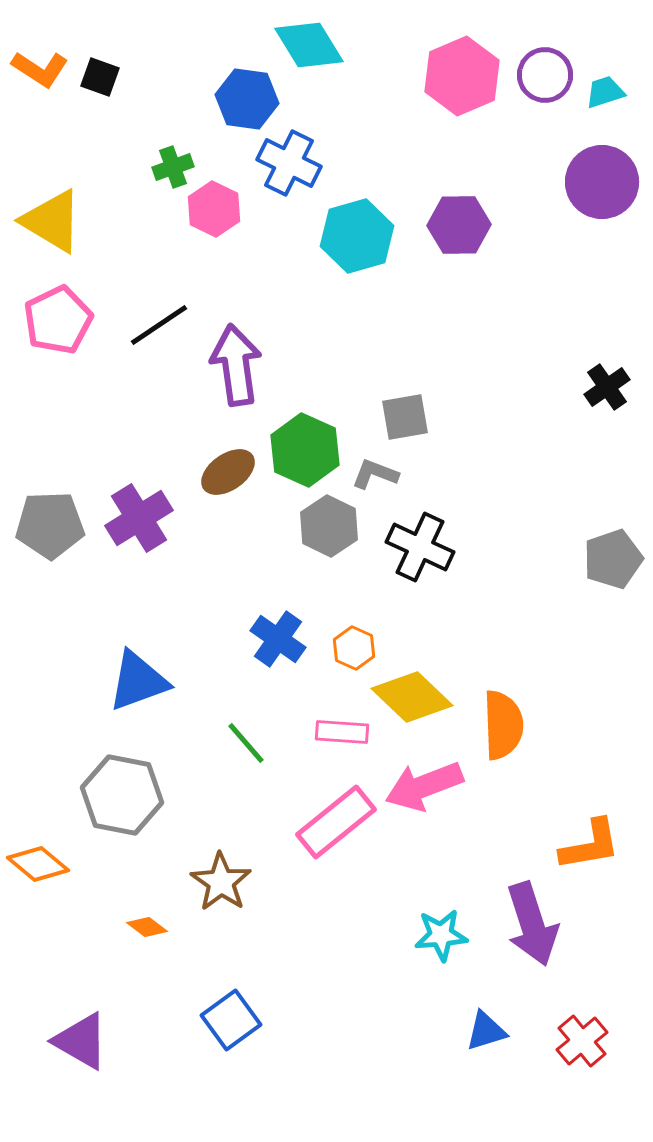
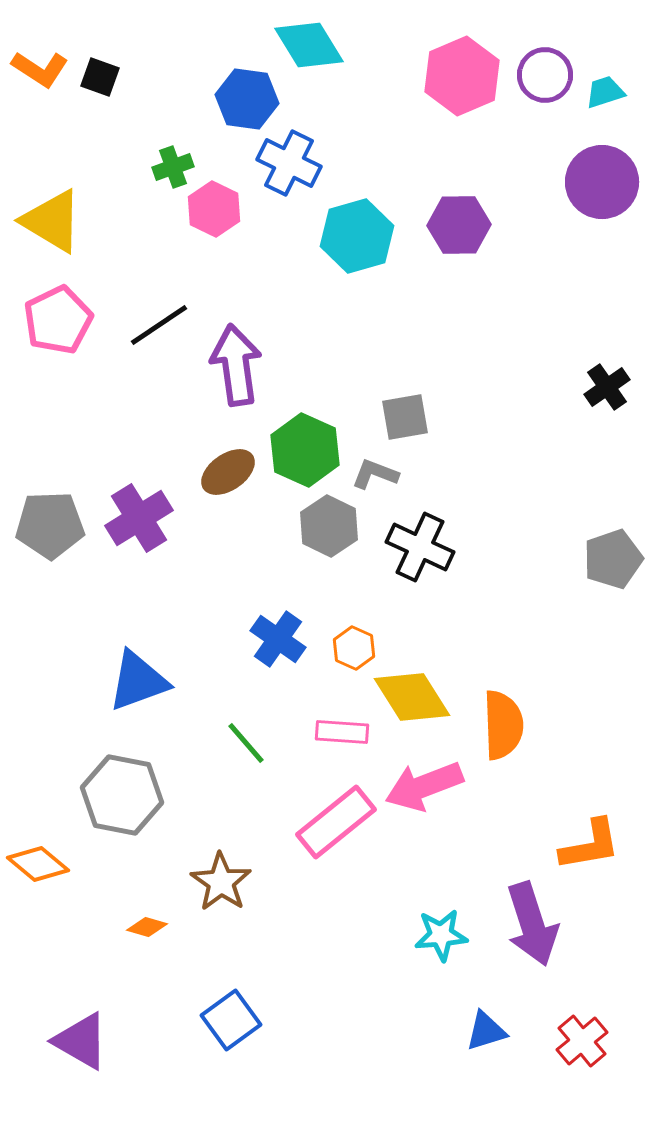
yellow diamond at (412, 697): rotated 14 degrees clockwise
orange diamond at (147, 927): rotated 21 degrees counterclockwise
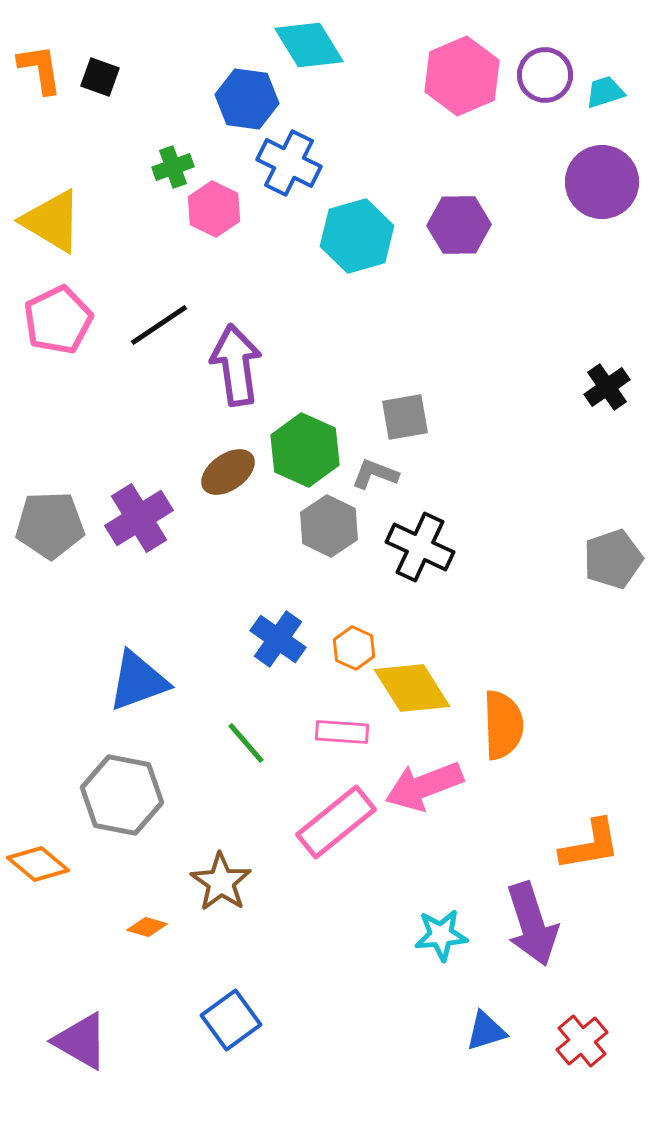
orange L-shape at (40, 69): rotated 132 degrees counterclockwise
yellow diamond at (412, 697): moved 9 px up
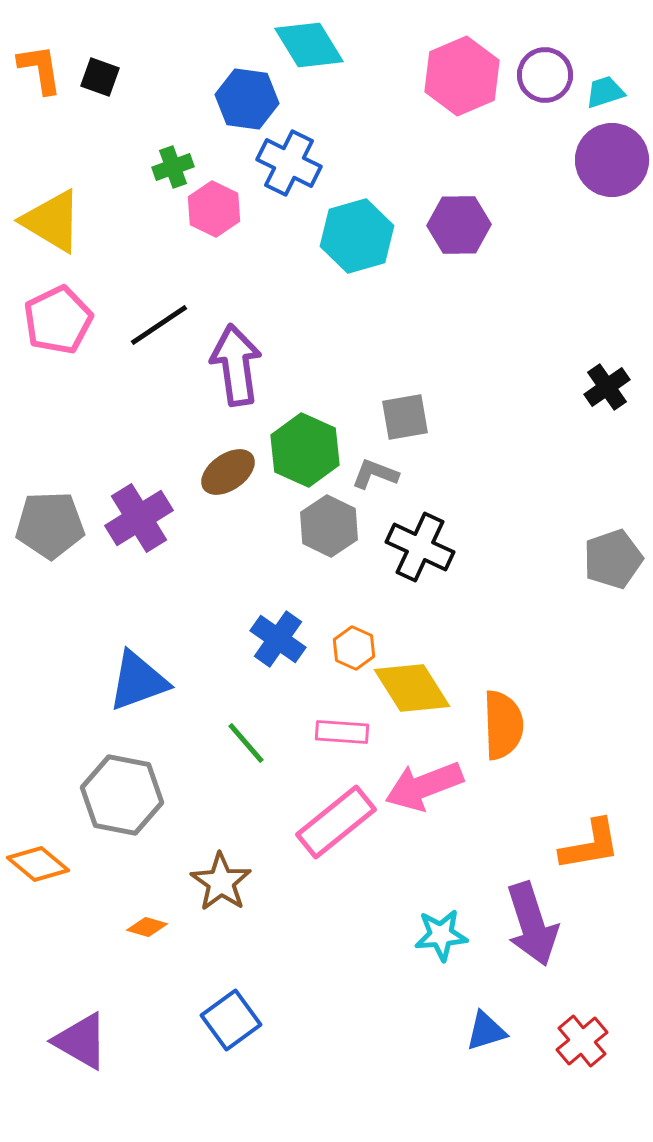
purple circle at (602, 182): moved 10 px right, 22 px up
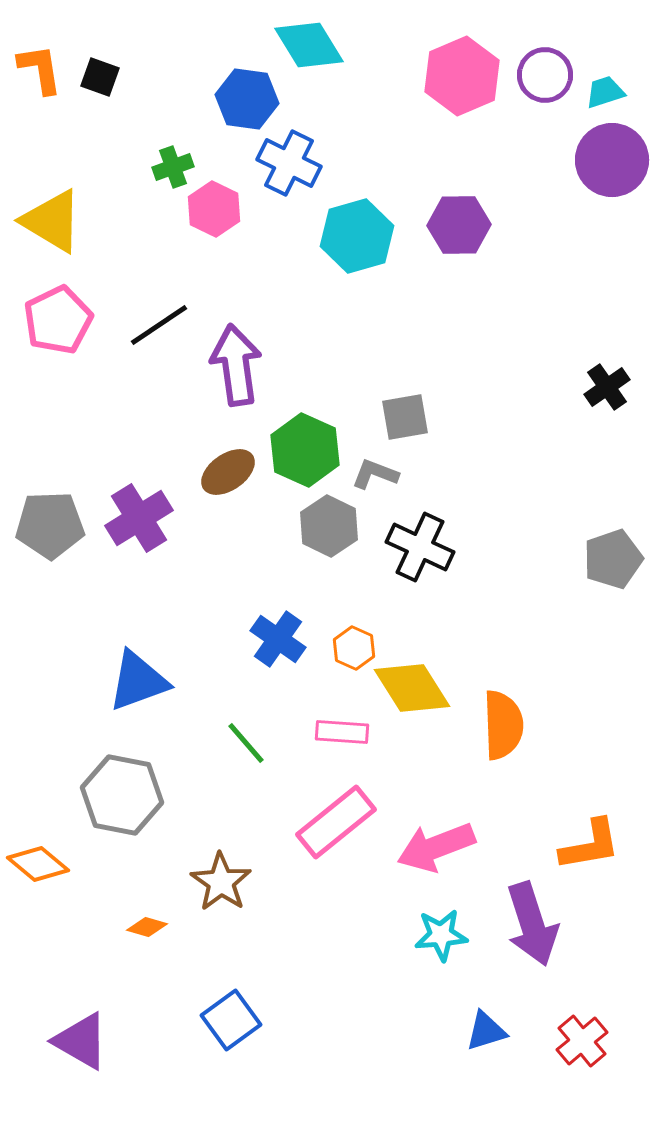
pink arrow at (424, 786): moved 12 px right, 61 px down
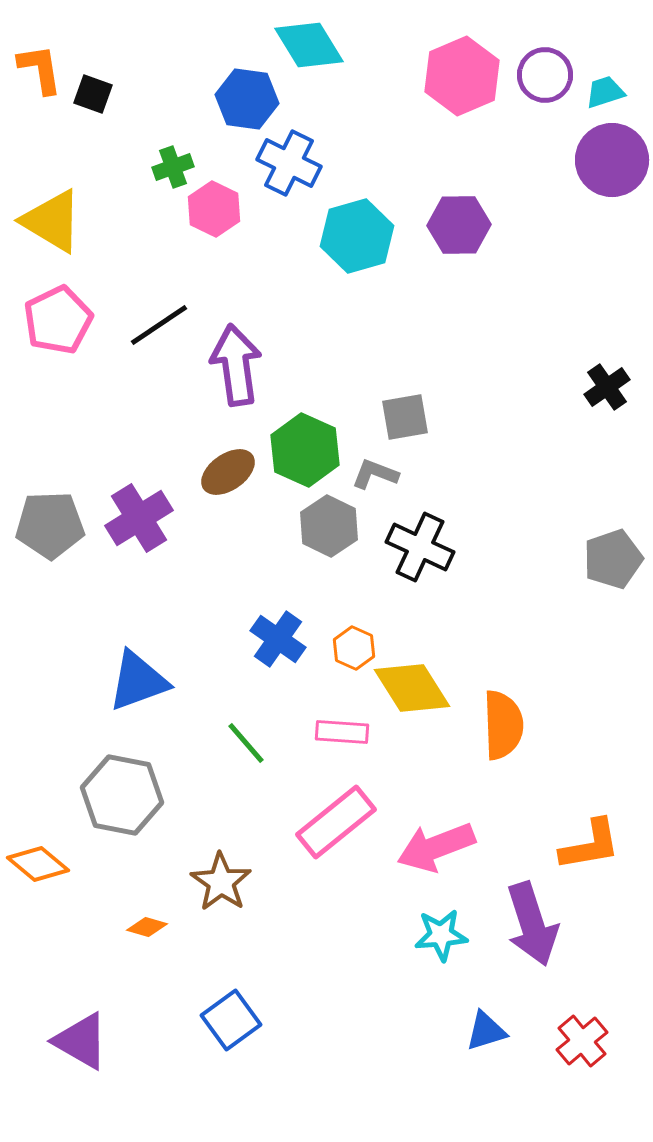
black square at (100, 77): moved 7 px left, 17 px down
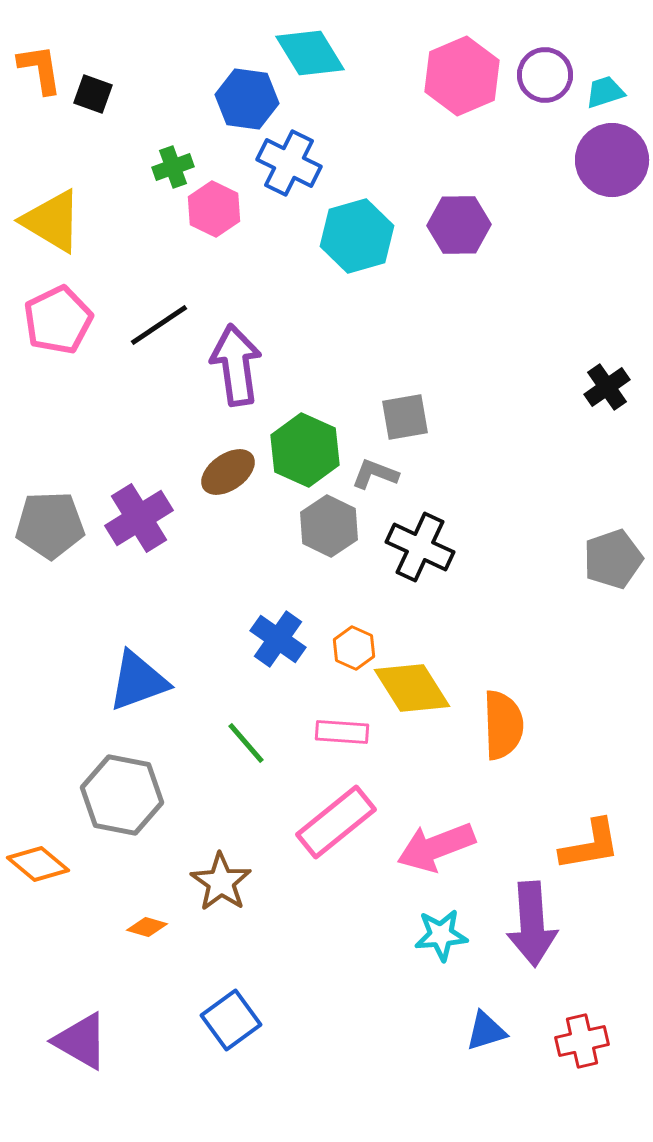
cyan diamond at (309, 45): moved 1 px right, 8 px down
purple arrow at (532, 924): rotated 14 degrees clockwise
red cross at (582, 1041): rotated 27 degrees clockwise
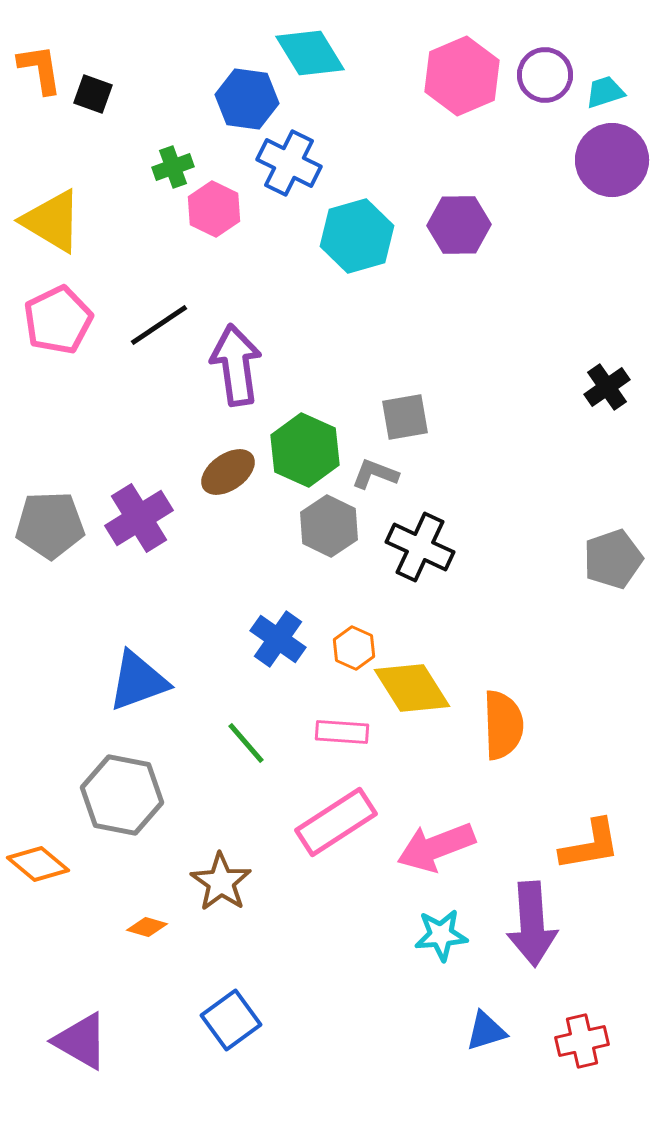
pink rectangle at (336, 822): rotated 6 degrees clockwise
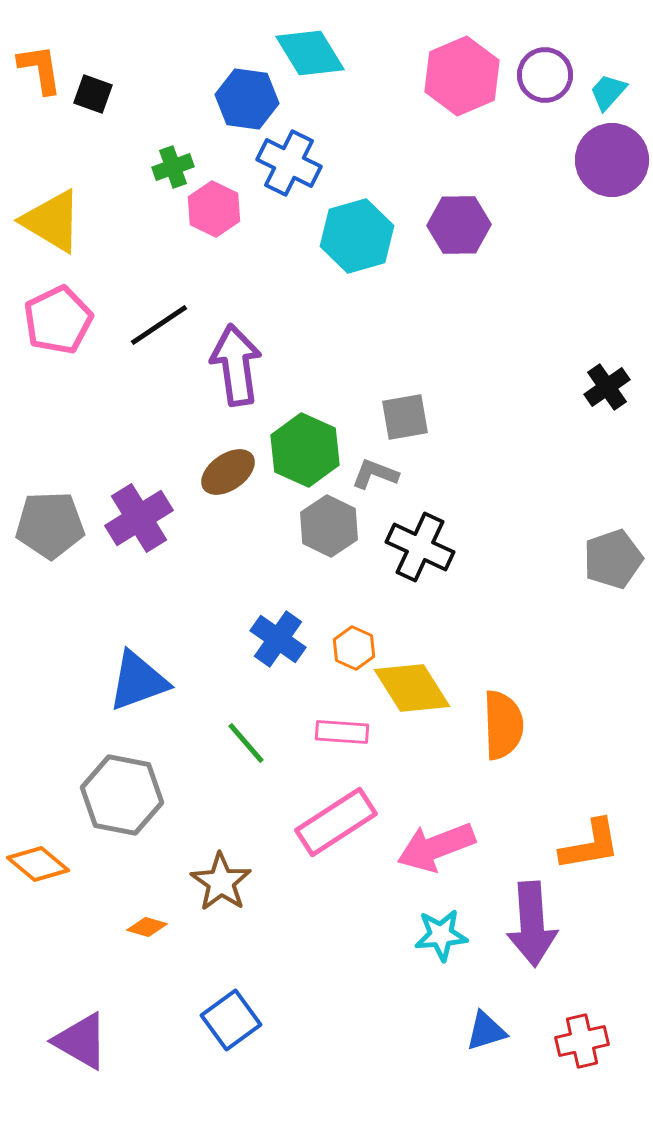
cyan trapezoid at (605, 92): moved 3 px right; rotated 30 degrees counterclockwise
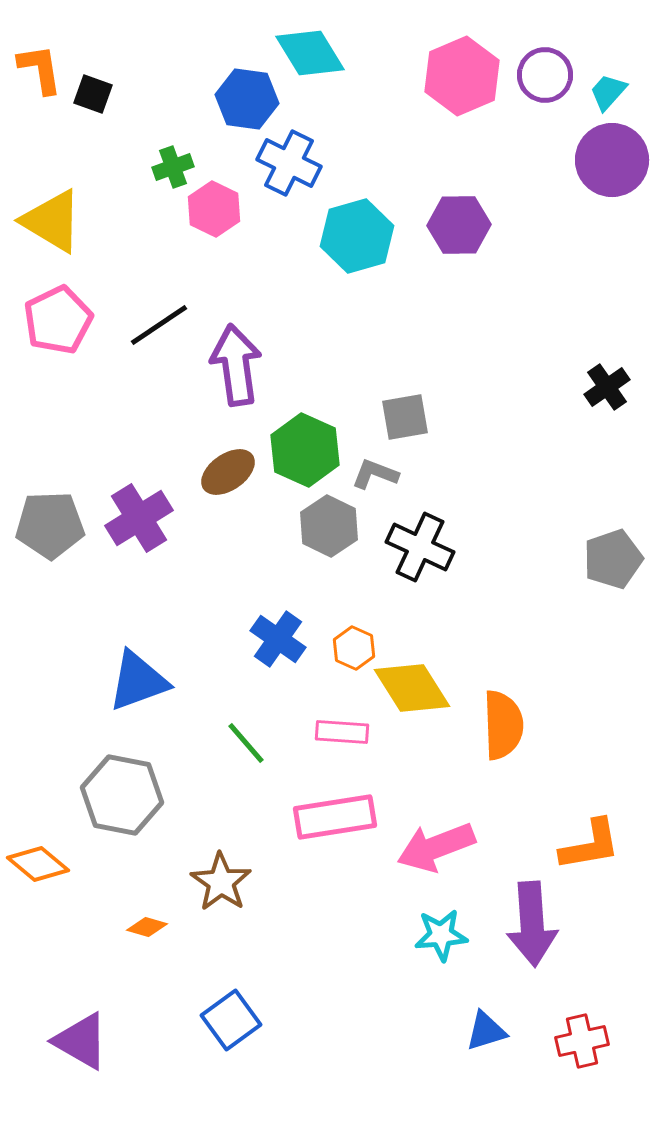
pink rectangle at (336, 822): moved 1 px left, 5 px up; rotated 24 degrees clockwise
